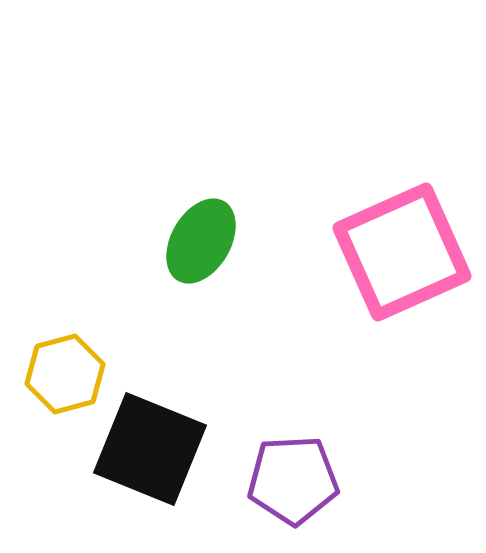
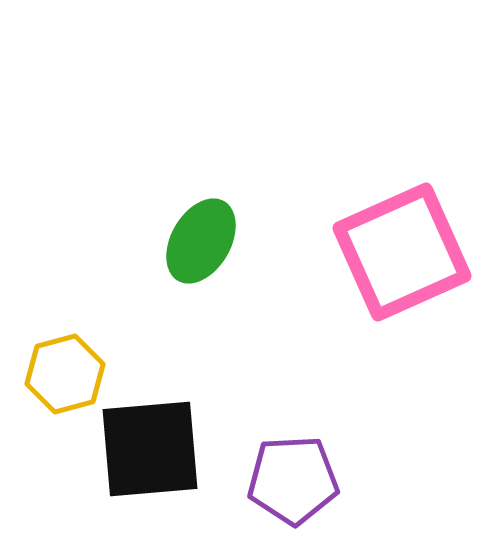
black square: rotated 27 degrees counterclockwise
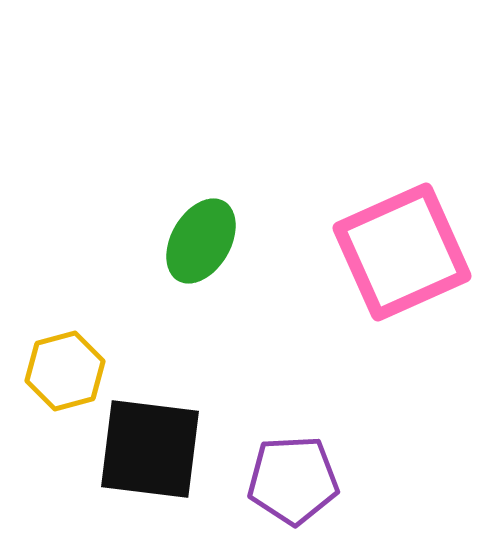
yellow hexagon: moved 3 px up
black square: rotated 12 degrees clockwise
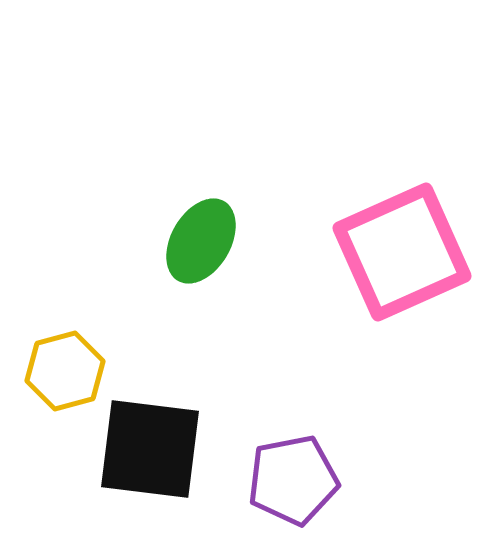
purple pentagon: rotated 8 degrees counterclockwise
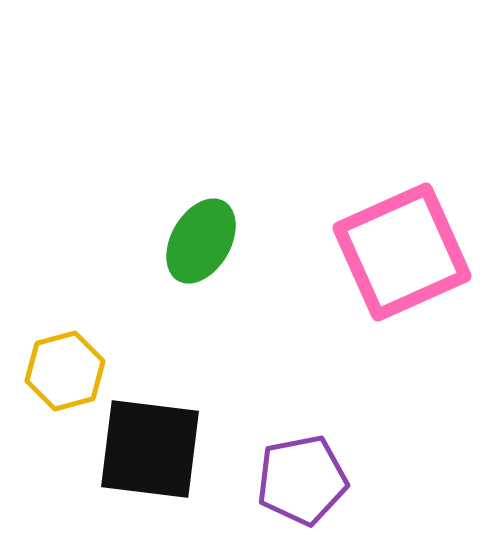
purple pentagon: moved 9 px right
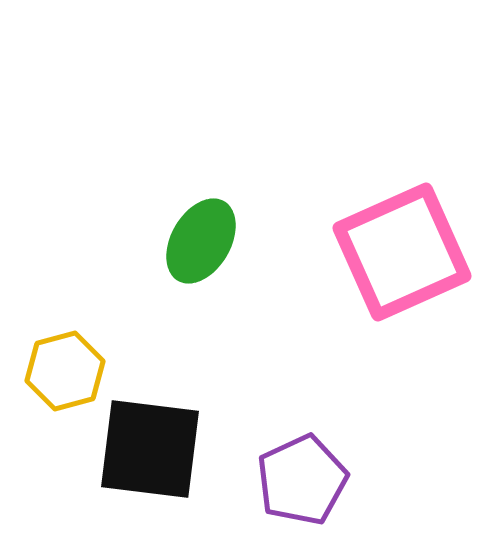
purple pentagon: rotated 14 degrees counterclockwise
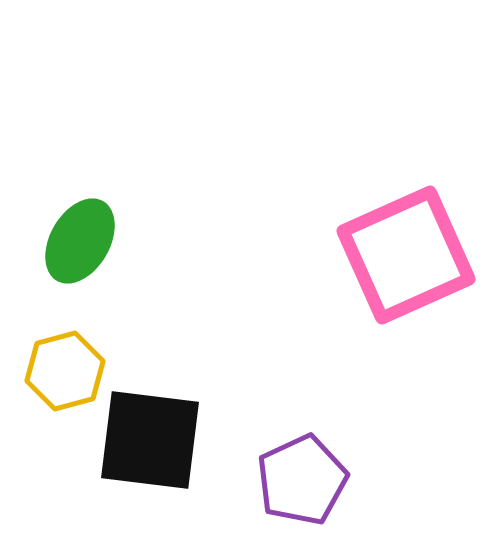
green ellipse: moved 121 px left
pink square: moved 4 px right, 3 px down
black square: moved 9 px up
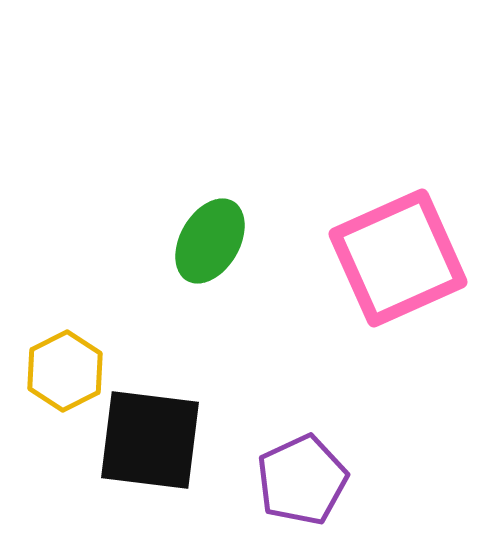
green ellipse: moved 130 px right
pink square: moved 8 px left, 3 px down
yellow hexagon: rotated 12 degrees counterclockwise
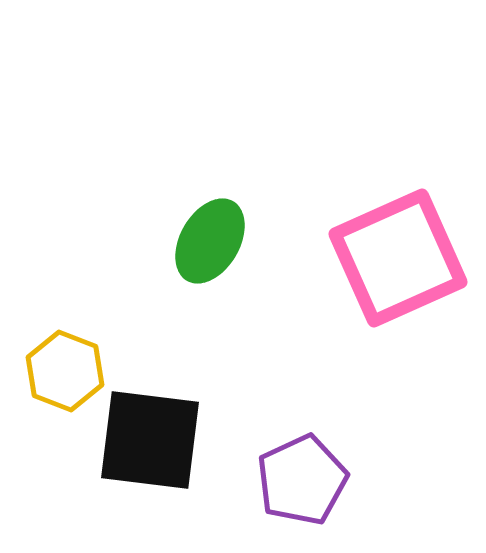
yellow hexagon: rotated 12 degrees counterclockwise
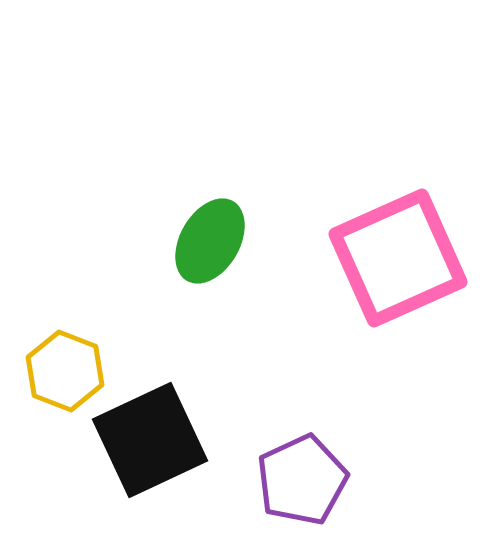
black square: rotated 32 degrees counterclockwise
